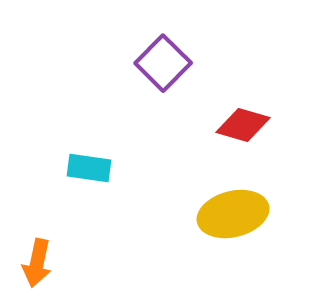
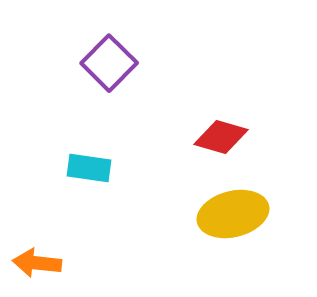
purple square: moved 54 px left
red diamond: moved 22 px left, 12 px down
orange arrow: rotated 84 degrees clockwise
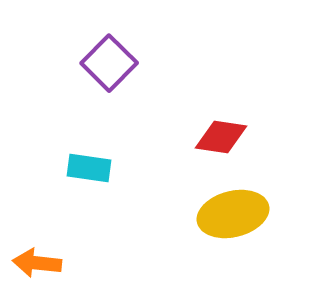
red diamond: rotated 8 degrees counterclockwise
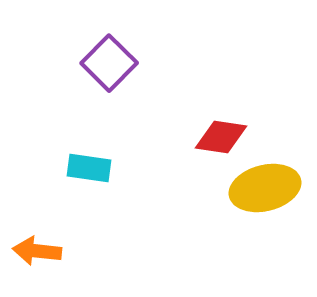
yellow ellipse: moved 32 px right, 26 px up
orange arrow: moved 12 px up
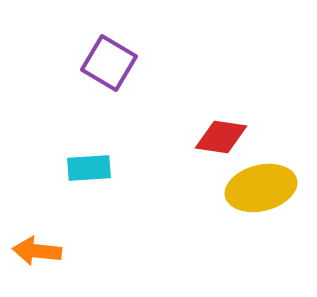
purple square: rotated 14 degrees counterclockwise
cyan rectangle: rotated 12 degrees counterclockwise
yellow ellipse: moved 4 px left
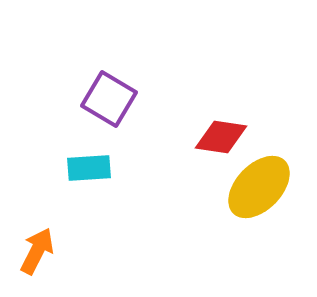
purple square: moved 36 px down
yellow ellipse: moved 2 px left, 1 px up; rotated 32 degrees counterclockwise
orange arrow: rotated 111 degrees clockwise
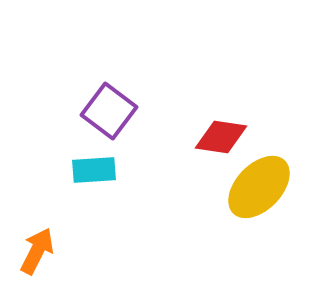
purple square: moved 12 px down; rotated 6 degrees clockwise
cyan rectangle: moved 5 px right, 2 px down
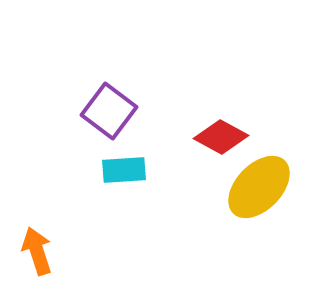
red diamond: rotated 20 degrees clockwise
cyan rectangle: moved 30 px right
orange arrow: rotated 45 degrees counterclockwise
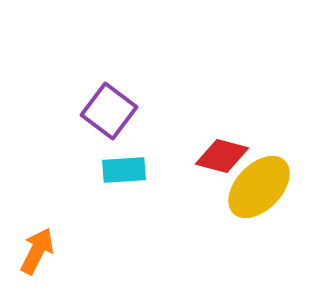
red diamond: moved 1 px right, 19 px down; rotated 14 degrees counterclockwise
orange arrow: rotated 45 degrees clockwise
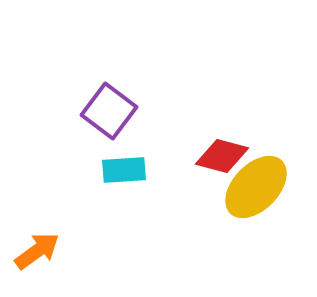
yellow ellipse: moved 3 px left
orange arrow: rotated 27 degrees clockwise
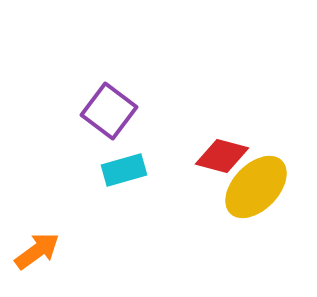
cyan rectangle: rotated 12 degrees counterclockwise
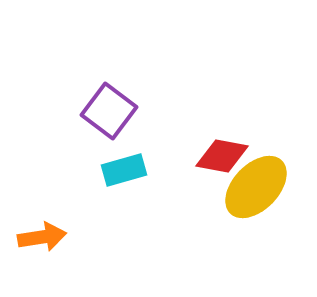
red diamond: rotated 4 degrees counterclockwise
orange arrow: moved 5 px right, 14 px up; rotated 27 degrees clockwise
